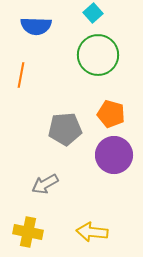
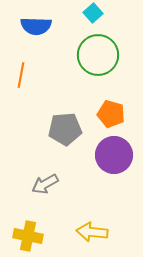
yellow cross: moved 4 px down
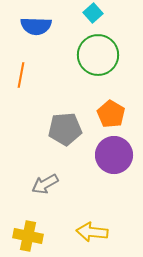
orange pentagon: rotated 16 degrees clockwise
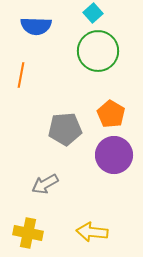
green circle: moved 4 px up
yellow cross: moved 3 px up
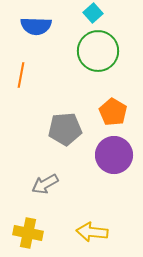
orange pentagon: moved 2 px right, 2 px up
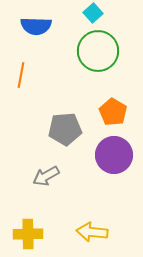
gray arrow: moved 1 px right, 8 px up
yellow cross: moved 1 px down; rotated 12 degrees counterclockwise
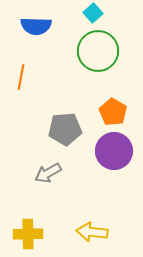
orange line: moved 2 px down
purple circle: moved 4 px up
gray arrow: moved 2 px right, 3 px up
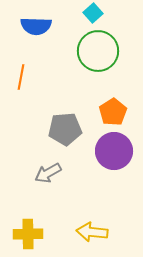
orange pentagon: rotated 8 degrees clockwise
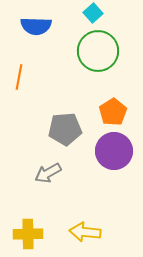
orange line: moved 2 px left
yellow arrow: moved 7 px left
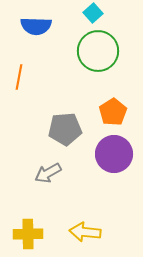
purple circle: moved 3 px down
